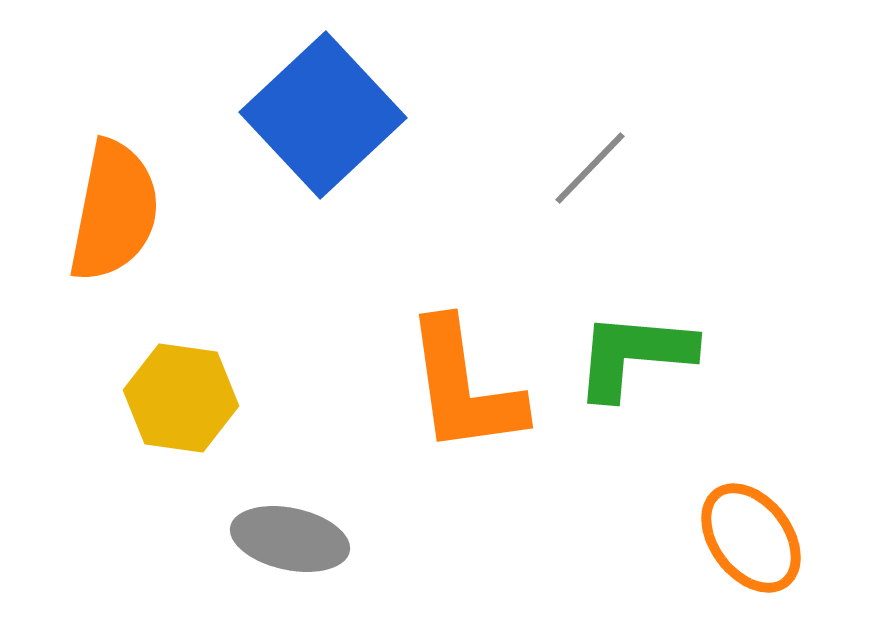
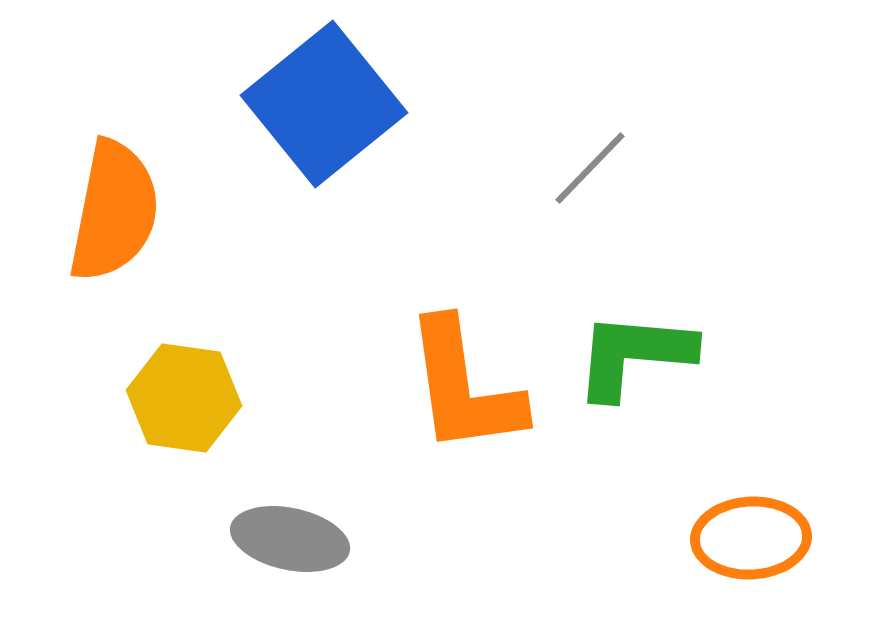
blue square: moved 1 px right, 11 px up; rotated 4 degrees clockwise
yellow hexagon: moved 3 px right
orange ellipse: rotated 56 degrees counterclockwise
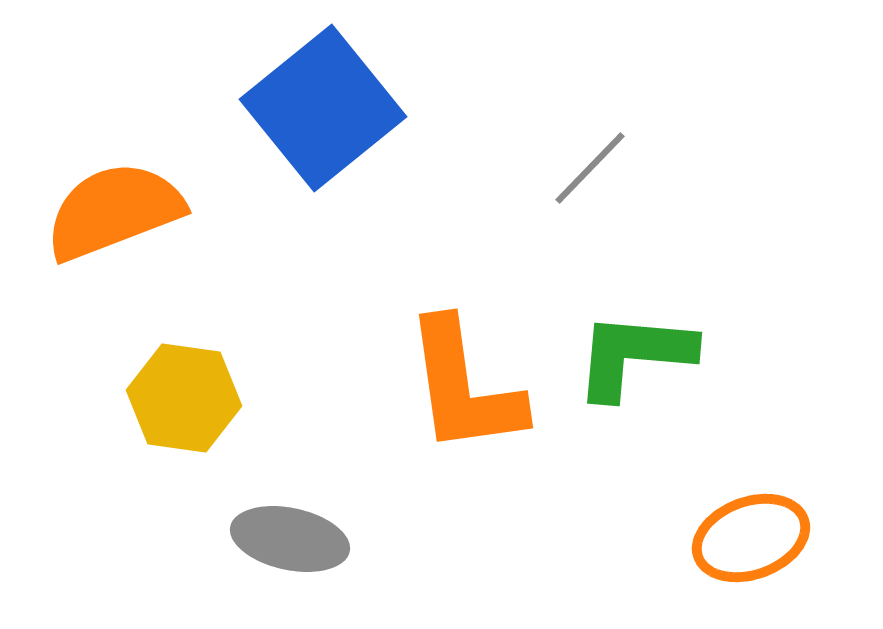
blue square: moved 1 px left, 4 px down
orange semicircle: rotated 122 degrees counterclockwise
orange ellipse: rotated 17 degrees counterclockwise
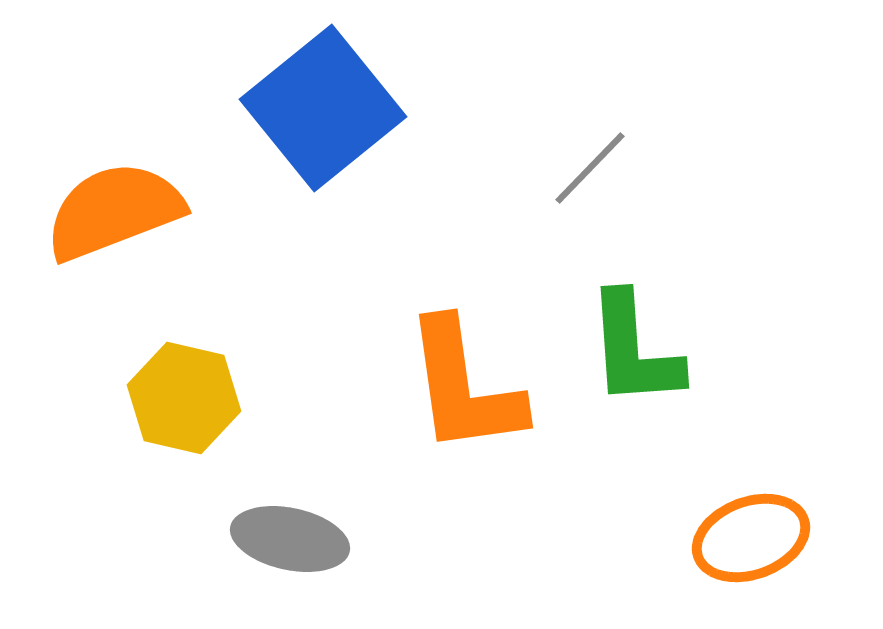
green L-shape: moved 5 px up; rotated 99 degrees counterclockwise
yellow hexagon: rotated 5 degrees clockwise
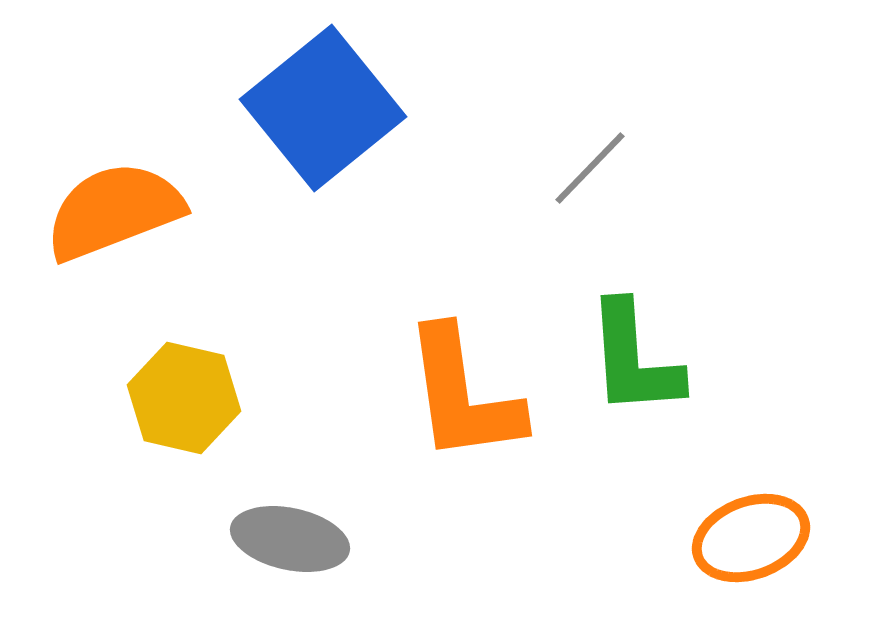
green L-shape: moved 9 px down
orange L-shape: moved 1 px left, 8 px down
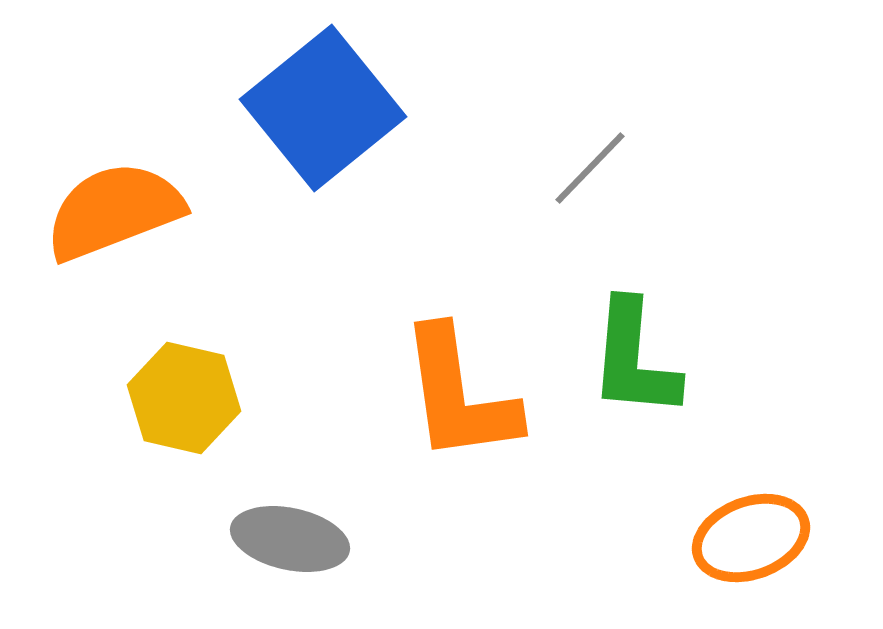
green L-shape: rotated 9 degrees clockwise
orange L-shape: moved 4 px left
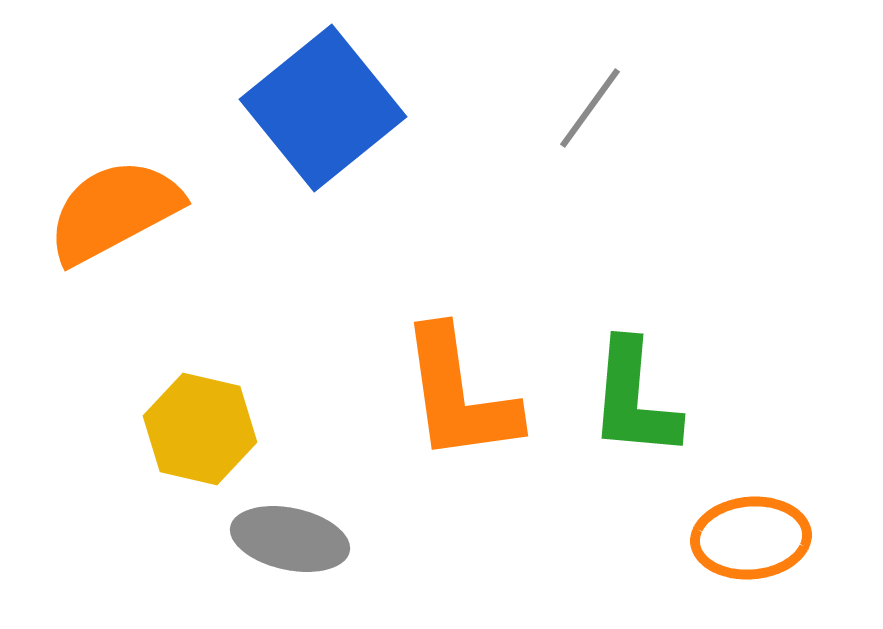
gray line: moved 60 px up; rotated 8 degrees counterclockwise
orange semicircle: rotated 7 degrees counterclockwise
green L-shape: moved 40 px down
yellow hexagon: moved 16 px right, 31 px down
orange ellipse: rotated 15 degrees clockwise
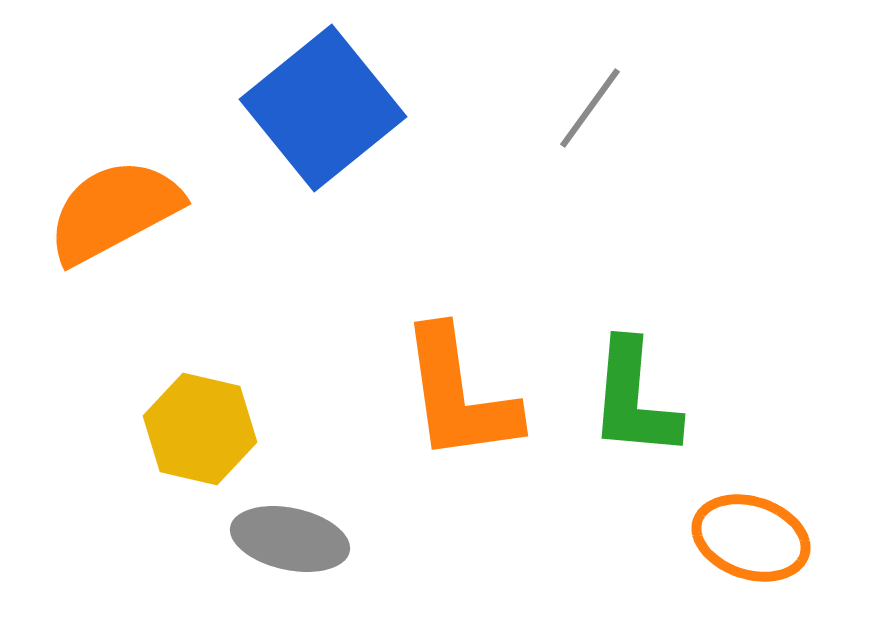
orange ellipse: rotated 23 degrees clockwise
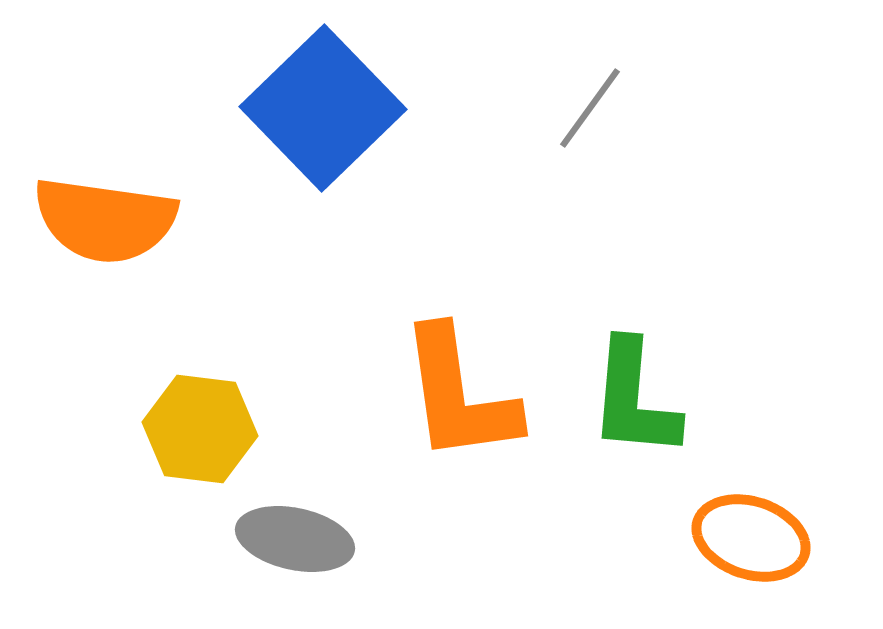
blue square: rotated 5 degrees counterclockwise
orange semicircle: moved 9 px left, 9 px down; rotated 144 degrees counterclockwise
yellow hexagon: rotated 6 degrees counterclockwise
gray ellipse: moved 5 px right
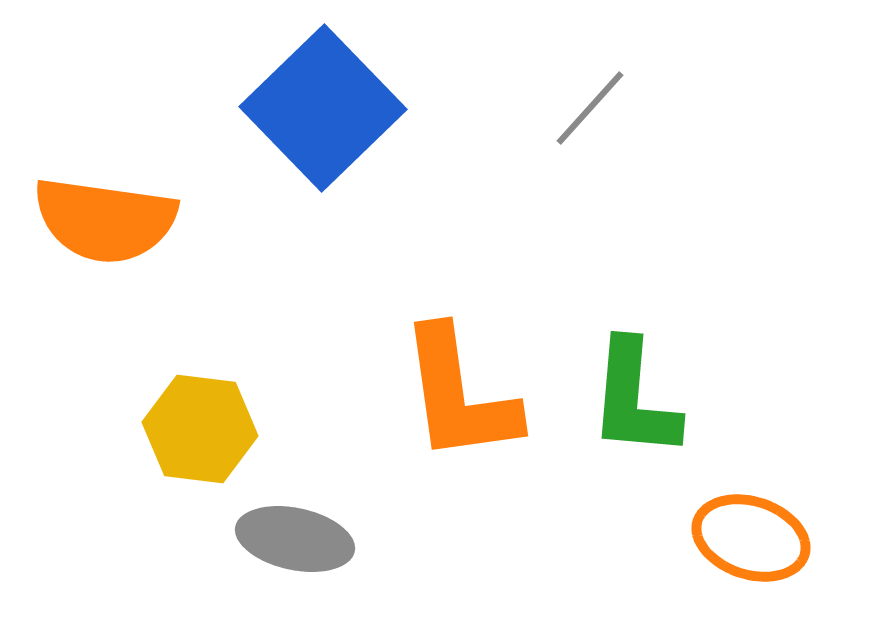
gray line: rotated 6 degrees clockwise
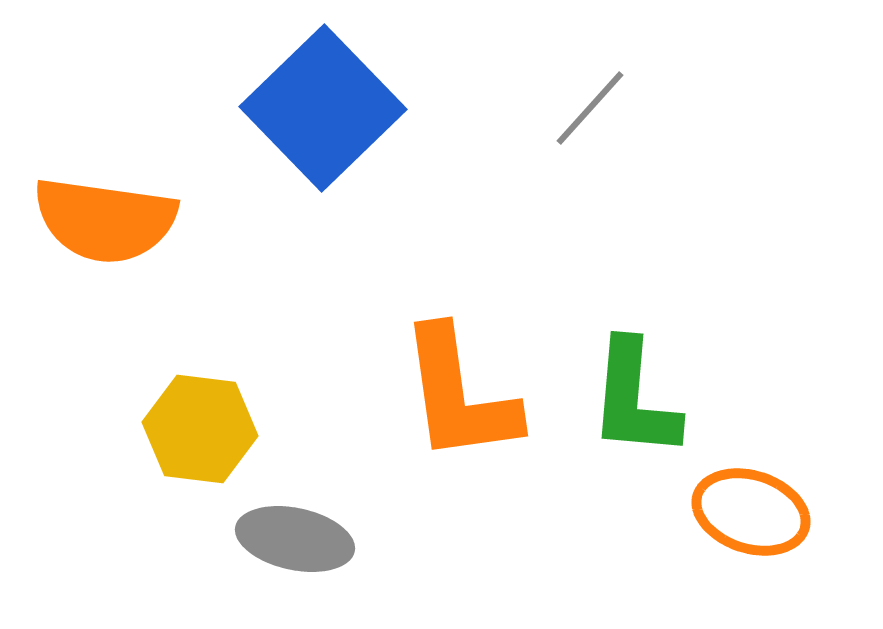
orange ellipse: moved 26 px up
